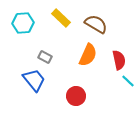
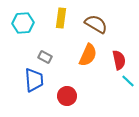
yellow rectangle: rotated 54 degrees clockwise
blue trapezoid: rotated 35 degrees clockwise
red circle: moved 9 px left
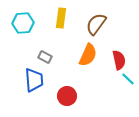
brown semicircle: rotated 85 degrees counterclockwise
cyan line: moved 2 px up
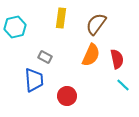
cyan hexagon: moved 8 px left, 4 px down; rotated 10 degrees counterclockwise
orange semicircle: moved 3 px right
red semicircle: moved 2 px left, 1 px up
cyan line: moved 5 px left, 6 px down
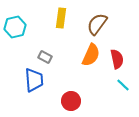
brown semicircle: moved 1 px right
red circle: moved 4 px right, 5 px down
